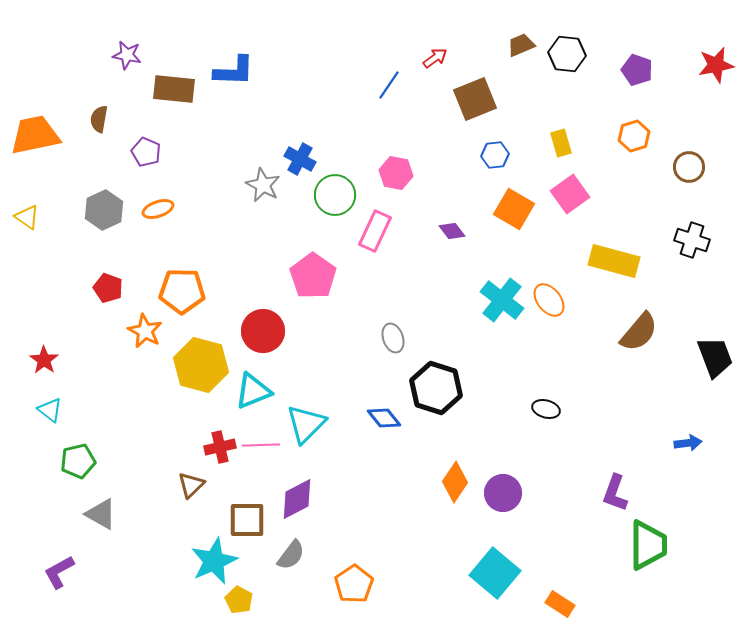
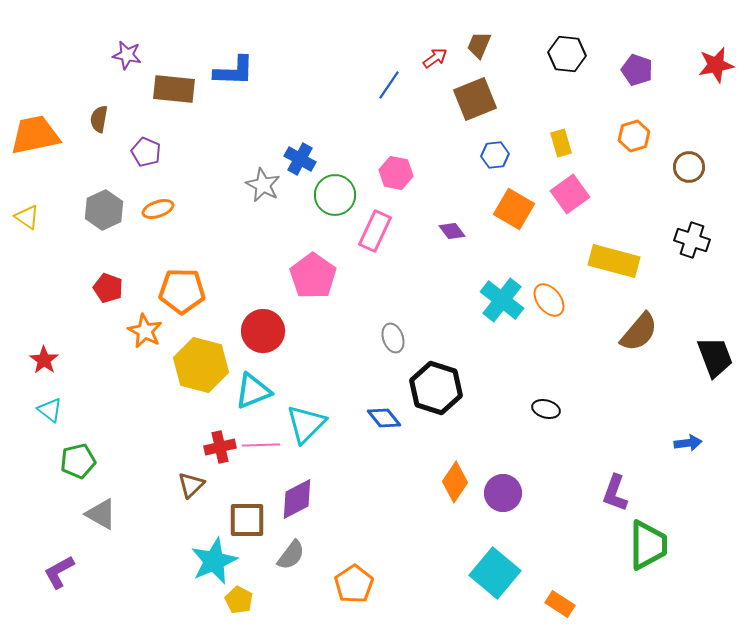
brown trapezoid at (521, 45): moved 42 px left; rotated 44 degrees counterclockwise
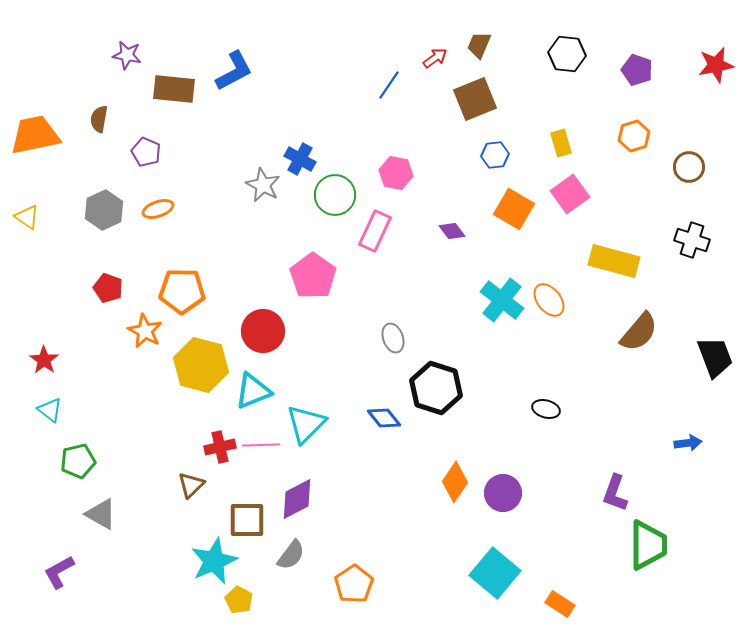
blue L-shape at (234, 71): rotated 30 degrees counterclockwise
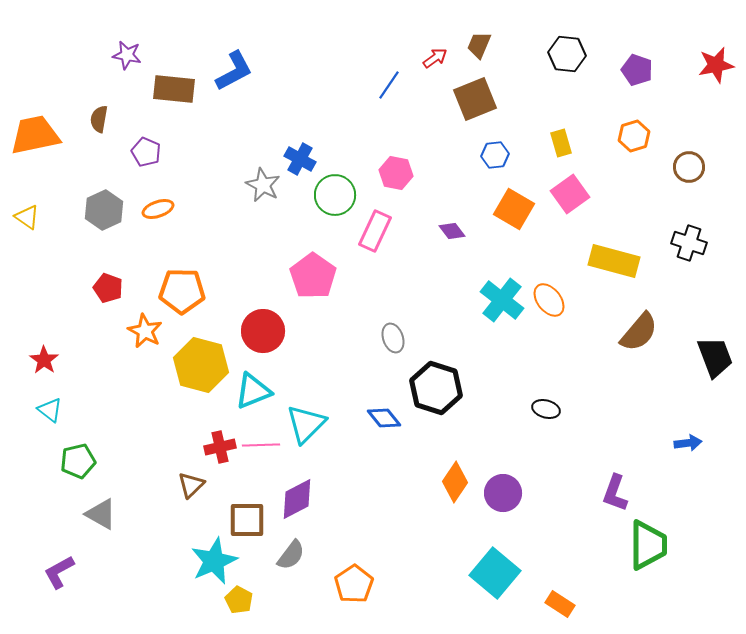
black cross at (692, 240): moved 3 px left, 3 px down
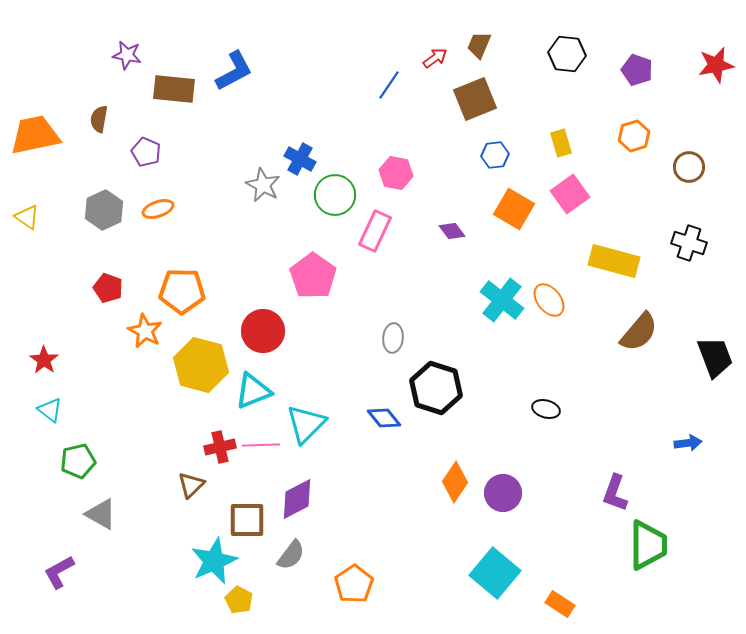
gray ellipse at (393, 338): rotated 24 degrees clockwise
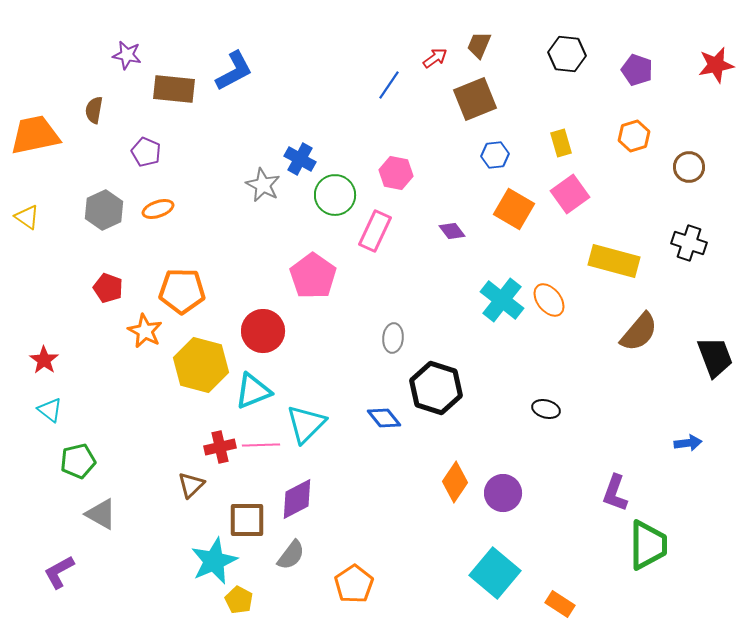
brown semicircle at (99, 119): moved 5 px left, 9 px up
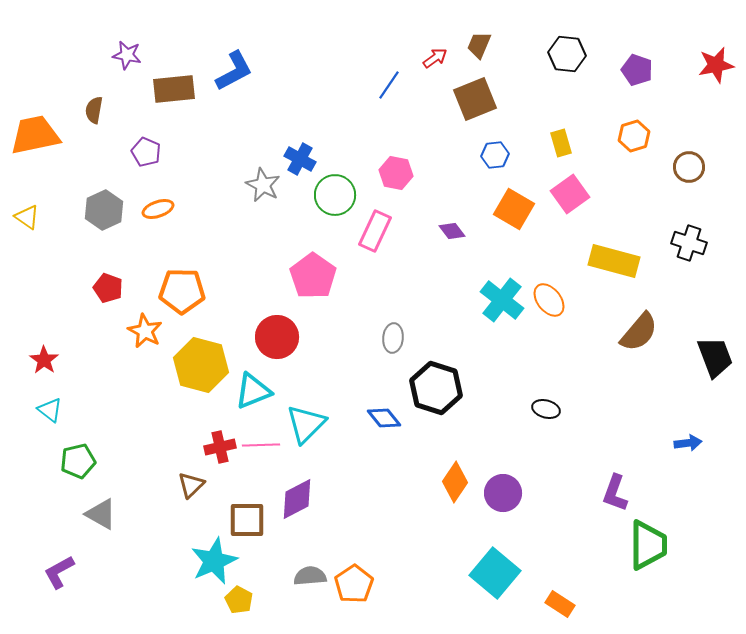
brown rectangle at (174, 89): rotated 12 degrees counterclockwise
red circle at (263, 331): moved 14 px right, 6 px down
gray semicircle at (291, 555): moved 19 px right, 21 px down; rotated 132 degrees counterclockwise
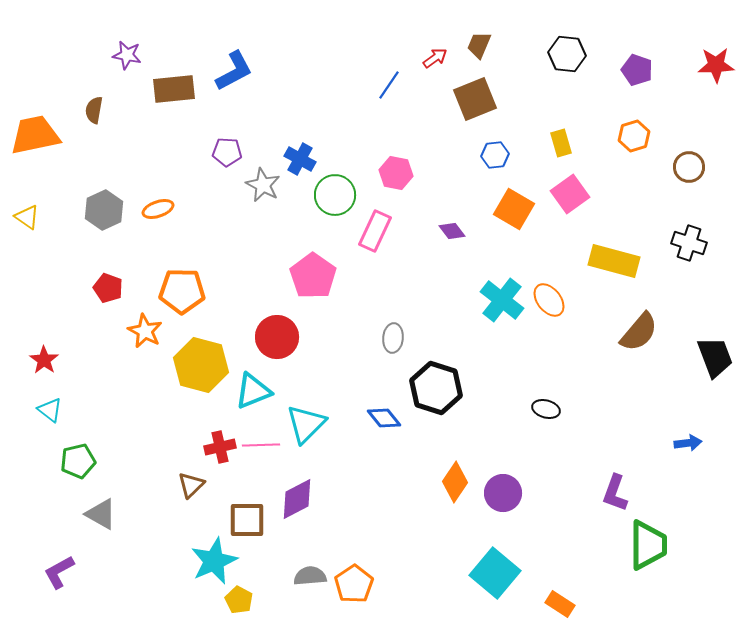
red star at (716, 65): rotated 9 degrees clockwise
purple pentagon at (146, 152): moved 81 px right; rotated 20 degrees counterclockwise
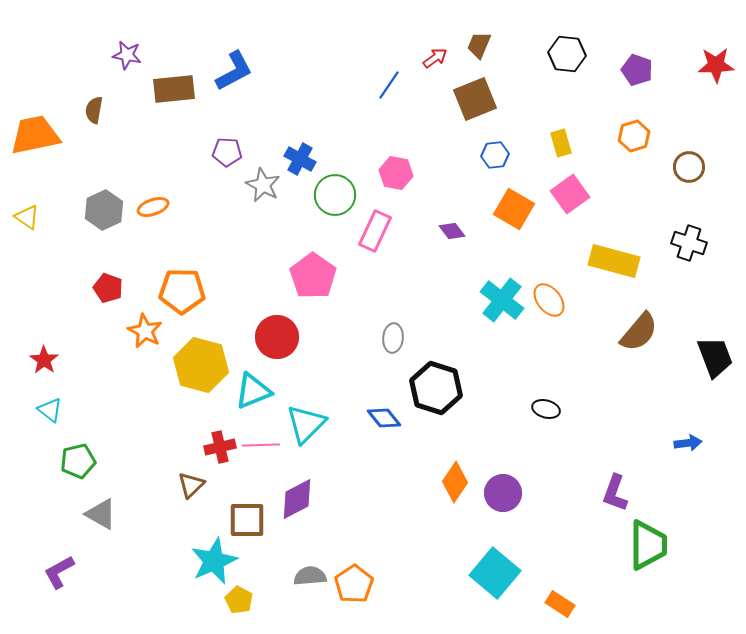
orange ellipse at (158, 209): moved 5 px left, 2 px up
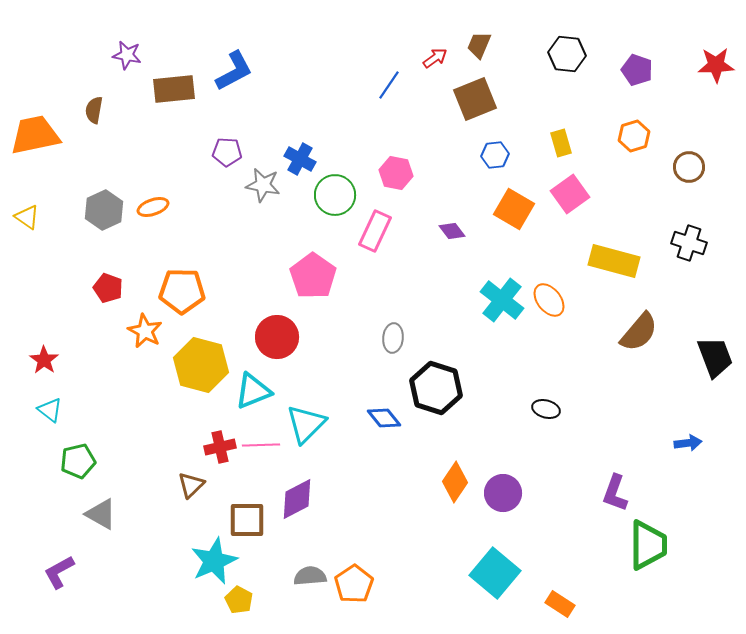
gray star at (263, 185): rotated 16 degrees counterclockwise
